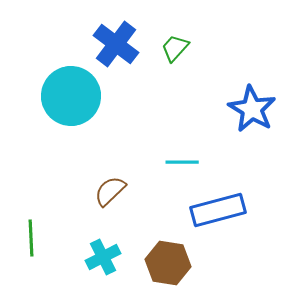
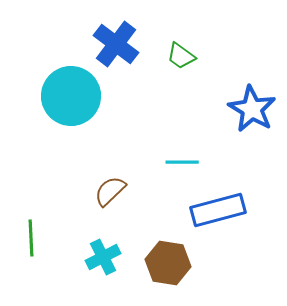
green trapezoid: moved 6 px right, 8 px down; rotated 96 degrees counterclockwise
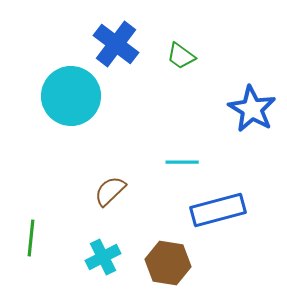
green line: rotated 9 degrees clockwise
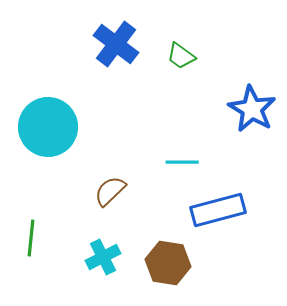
cyan circle: moved 23 px left, 31 px down
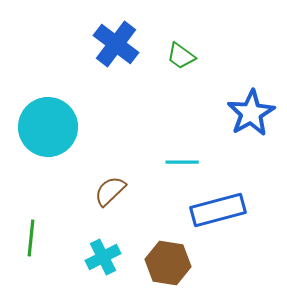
blue star: moved 1 px left, 4 px down; rotated 12 degrees clockwise
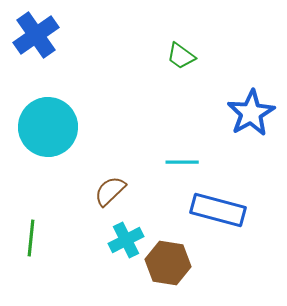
blue cross: moved 80 px left, 9 px up; rotated 18 degrees clockwise
blue rectangle: rotated 30 degrees clockwise
cyan cross: moved 23 px right, 17 px up
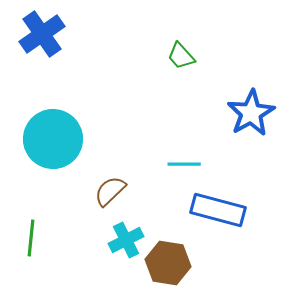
blue cross: moved 6 px right, 1 px up
green trapezoid: rotated 12 degrees clockwise
cyan circle: moved 5 px right, 12 px down
cyan line: moved 2 px right, 2 px down
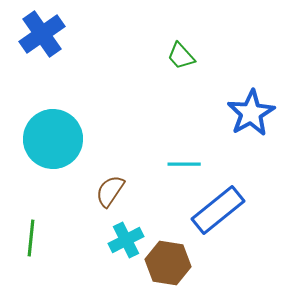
brown semicircle: rotated 12 degrees counterclockwise
blue rectangle: rotated 54 degrees counterclockwise
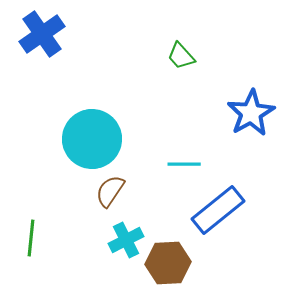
cyan circle: moved 39 px right
brown hexagon: rotated 12 degrees counterclockwise
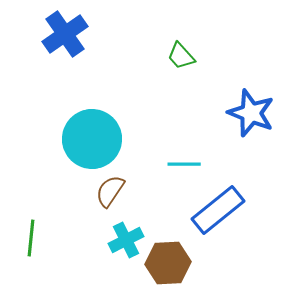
blue cross: moved 23 px right
blue star: rotated 21 degrees counterclockwise
